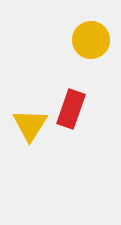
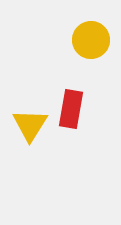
red rectangle: rotated 9 degrees counterclockwise
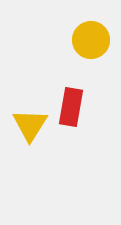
red rectangle: moved 2 px up
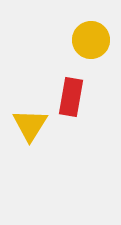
red rectangle: moved 10 px up
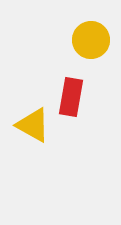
yellow triangle: moved 3 px right; rotated 33 degrees counterclockwise
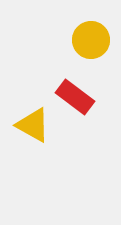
red rectangle: moved 4 px right; rotated 63 degrees counterclockwise
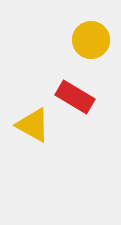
red rectangle: rotated 6 degrees counterclockwise
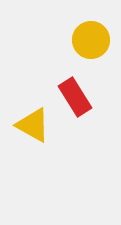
red rectangle: rotated 27 degrees clockwise
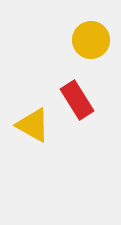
red rectangle: moved 2 px right, 3 px down
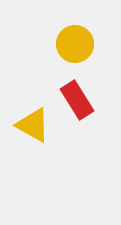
yellow circle: moved 16 px left, 4 px down
